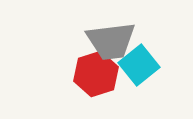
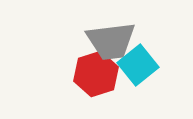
cyan square: moved 1 px left
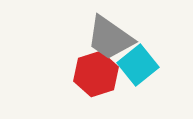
gray trapezoid: moved 1 px left, 3 px up; rotated 42 degrees clockwise
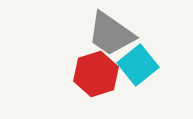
gray trapezoid: moved 1 px right, 4 px up
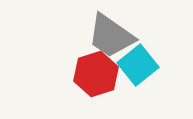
gray trapezoid: moved 2 px down
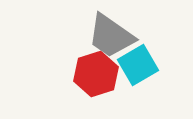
cyan square: rotated 9 degrees clockwise
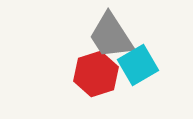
gray trapezoid: rotated 22 degrees clockwise
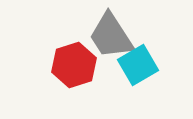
red hexagon: moved 22 px left, 9 px up
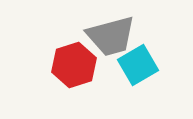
gray trapezoid: rotated 72 degrees counterclockwise
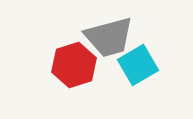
gray trapezoid: moved 2 px left, 1 px down
